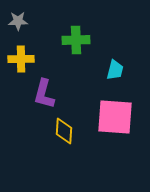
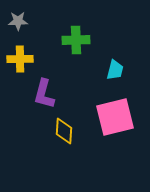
yellow cross: moved 1 px left
pink square: rotated 18 degrees counterclockwise
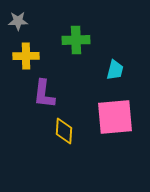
yellow cross: moved 6 px right, 3 px up
purple L-shape: rotated 8 degrees counterclockwise
pink square: rotated 9 degrees clockwise
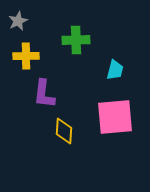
gray star: rotated 24 degrees counterclockwise
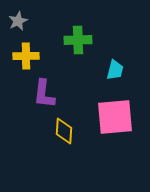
green cross: moved 2 px right
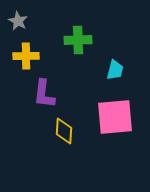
gray star: rotated 18 degrees counterclockwise
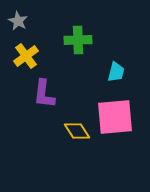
yellow cross: rotated 35 degrees counterclockwise
cyan trapezoid: moved 1 px right, 2 px down
yellow diamond: moved 13 px right; rotated 36 degrees counterclockwise
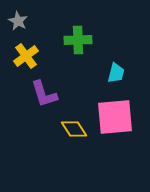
cyan trapezoid: moved 1 px down
purple L-shape: rotated 24 degrees counterclockwise
yellow diamond: moved 3 px left, 2 px up
